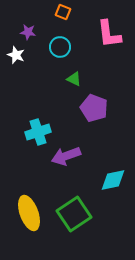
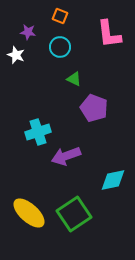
orange square: moved 3 px left, 4 px down
yellow ellipse: rotated 28 degrees counterclockwise
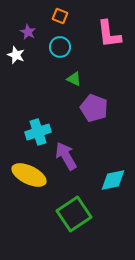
purple star: rotated 21 degrees clockwise
purple arrow: rotated 80 degrees clockwise
yellow ellipse: moved 38 px up; rotated 16 degrees counterclockwise
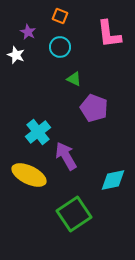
cyan cross: rotated 20 degrees counterclockwise
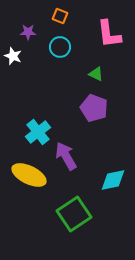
purple star: rotated 28 degrees counterclockwise
white star: moved 3 px left, 1 px down
green triangle: moved 22 px right, 5 px up
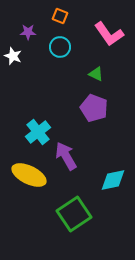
pink L-shape: rotated 28 degrees counterclockwise
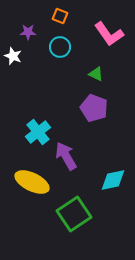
yellow ellipse: moved 3 px right, 7 px down
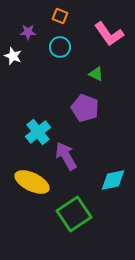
purple pentagon: moved 9 px left
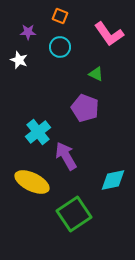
white star: moved 6 px right, 4 px down
